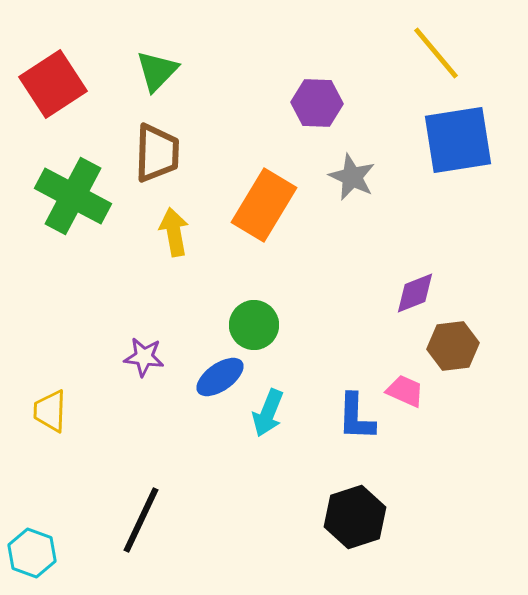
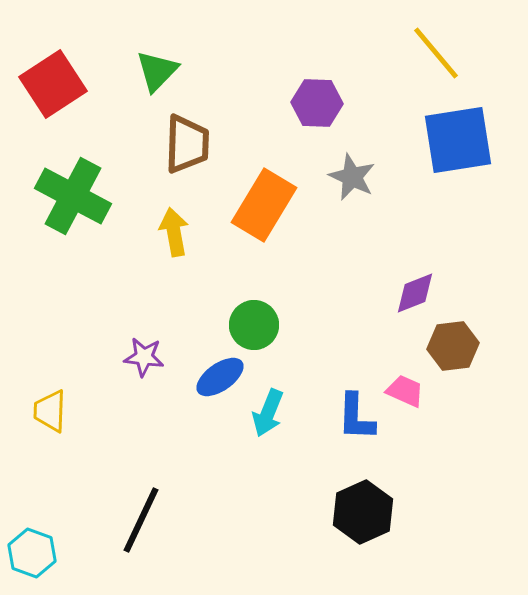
brown trapezoid: moved 30 px right, 9 px up
black hexagon: moved 8 px right, 5 px up; rotated 6 degrees counterclockwise
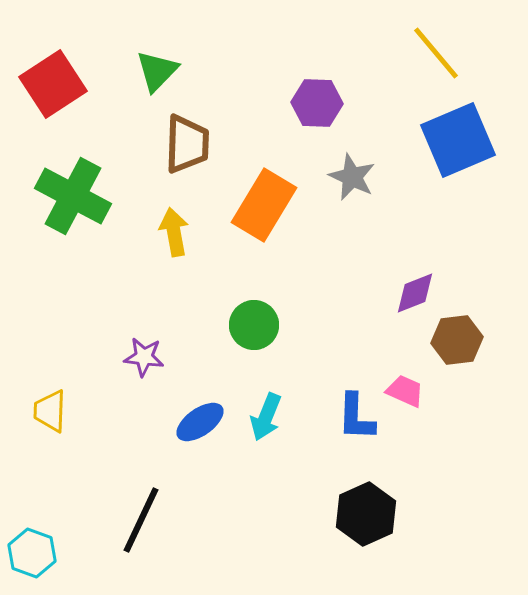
blue square: rotated 14 degrees counterclockwise
brown hexagon: moved 4 px right, 6 px up
blue ellipse: moved 20 px left, 45 px down
cyan arrow: moved 2 px left, 4 px down
black hexagon: moved 3 px right, 2 px down
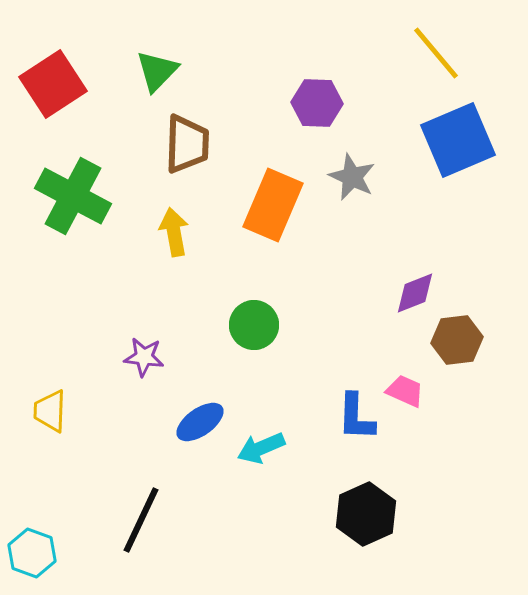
orange rectangle: moved 9 px right; rotated 8 degrees counterclockwise
cyan arrow: moved 5 px left, 31 px down; rotated 45 degrees clockwise
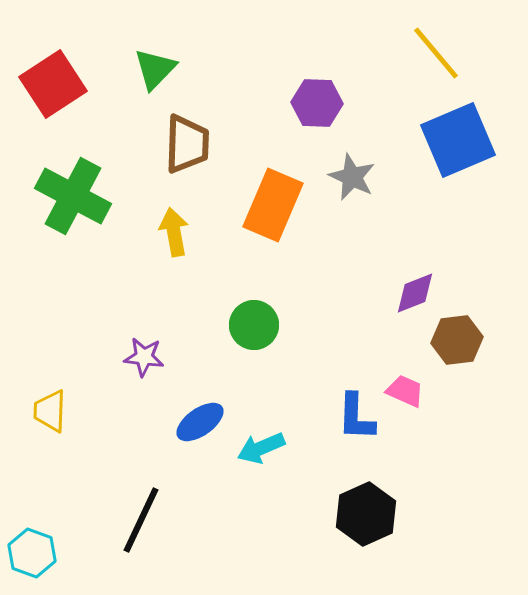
green triangle: moved 2 px left, 2 px up
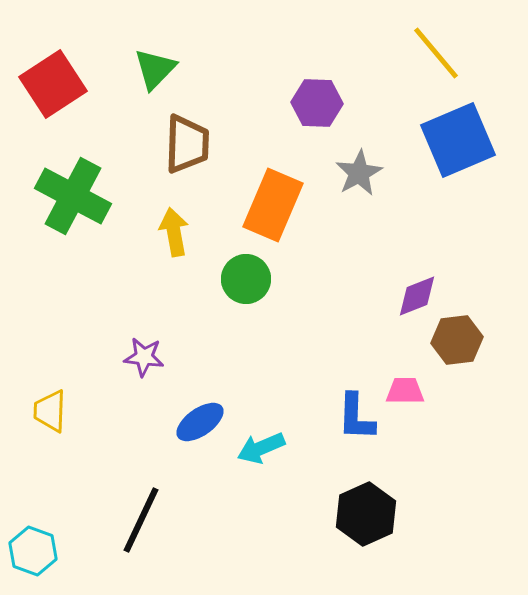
gray star: moved 7 px right, 4 px up; rotated 18 degrees clockwise
purple diamond: moved 2 px right, 3 px down
green circle: moved 8 px left, 46 px up
pink trapezoid: rotated 24 degrees counterclockwise
cyan hexagon: moved 1 px right, 2 px up
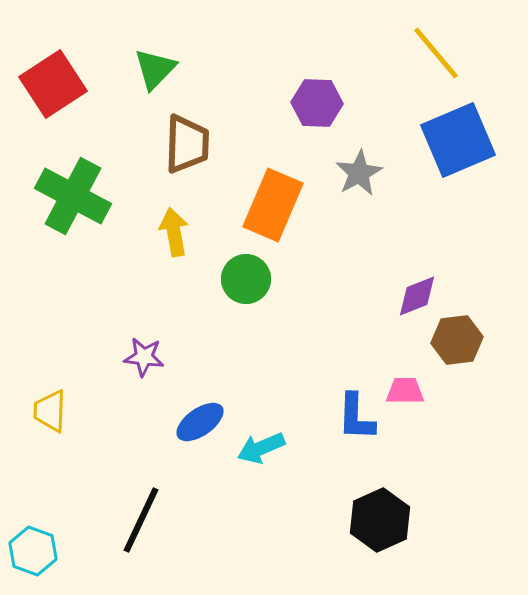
black hexagon: moved 14 px right, 6 px down
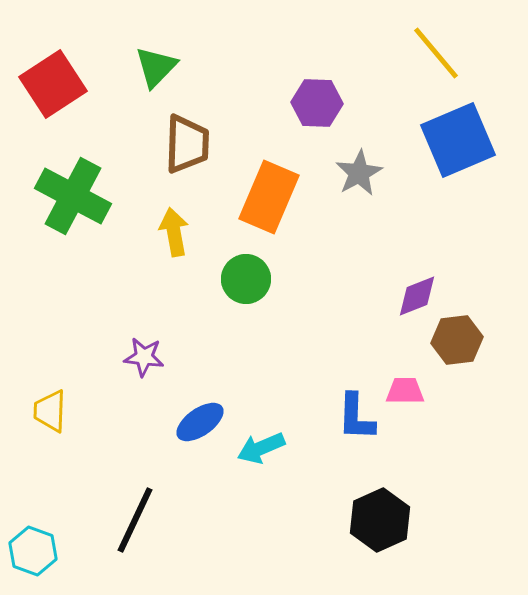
green triangle: moved 1 px right, 2 px up
orange rectangle: moved 4 px left, 8 px up
black line: moved 6 px left
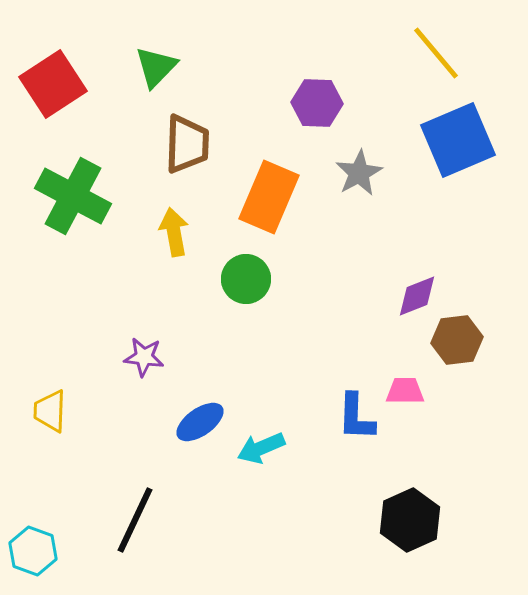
black hexagon: moved 30 px right
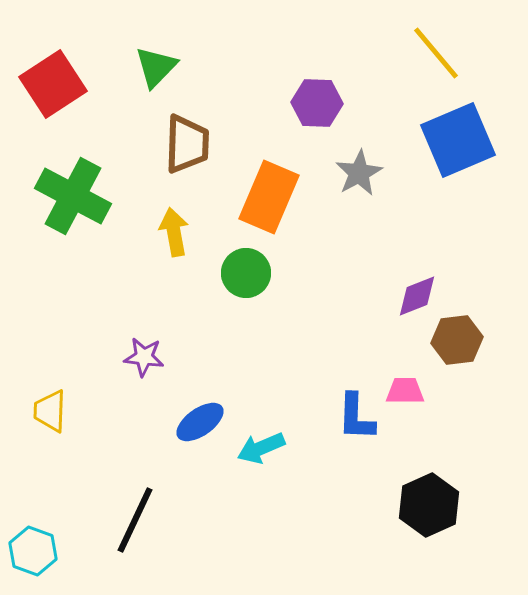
green circle: moved 6 px up
black hexagon: moved 19 px right, 15 px up
